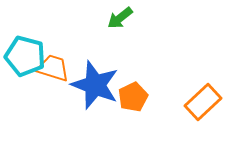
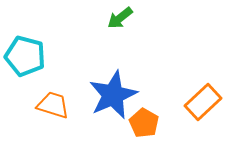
orange trapezoid: moved 37 px down
blue star: moved 18 px right, 10 px down; rotated 27 degrees clockwise
orange pentagon: moved 11 px right, 26 px down; rotated 16 degrees counterclockwise
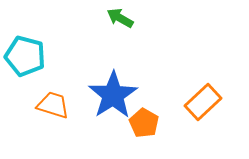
green arrow: rotated 68 degrees clockwise
blue star: rotated 9 degrees counterclockwise
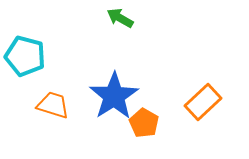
blue star: moved 1 px right, 1 px down
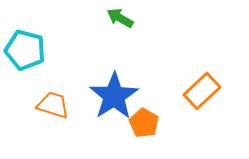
cyan pentagon: moved 6 px up
orange rectangle: moved 1 px left, 11 px up
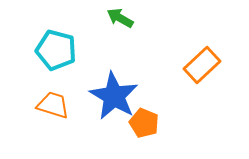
cyan pentagon: moved 31 px right
orange rectangle: moved 26 px up
blue star: rotated 9 degrees counterclockwise
orange pentagon: rotated 8 degrees counterclockwise
